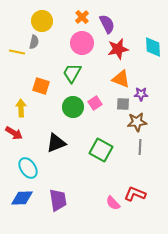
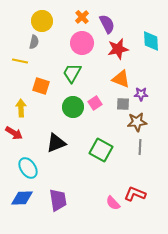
cyan diamond: moved 2 px left, 6 px up
yellow line: moved 3 px right, 9 px down
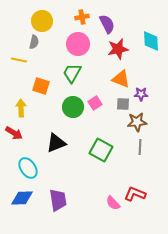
orange cross: rotated 32 degrees clockwise
pink circle: moved 4 px left, 1 px down
yellow line: moved 1 px left, 1 px up
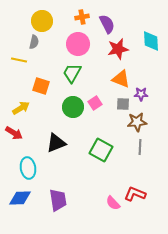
yellow arrow: rotated 60 degrees clockwise
cyan ellipse: rotated 25 degrees clockwise
blue diamond: moved 2 px left
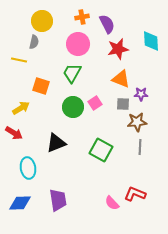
blue diamond: moved 5 px down
pink semicircle: moved 1 px left
